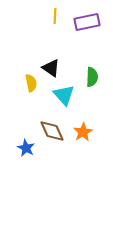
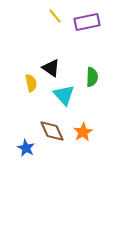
yellow line: rotated 42 degrees counterclockwise
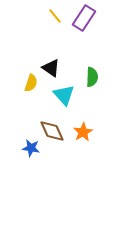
purple rectangle: moved 3 px left, 4 px up; rotated 45 degrees counterclockwise
yellow semicircle: rotated 30 degrees clockwise
blue star: moved 5 px right; rotated 18 degrees counterclockwise
